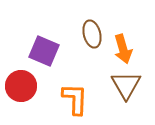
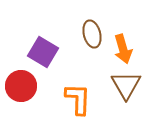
purple square: moved 1 px left, 1 px down; rotated 8 degrees clockwise
orange L-shape: moved 3 px right
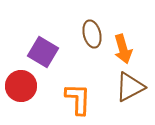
brown triangle: moved 4 px right, 2 px down; rotated 32 degrees clockwise
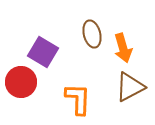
orange arrow: moved 1 px up
red circle: moved 4 px up
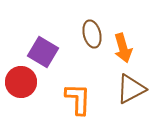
brown triangle: moved 1 px right, 2 px down
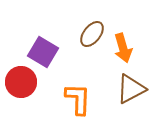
brown ellipse: rotated 52 degrees clockwise
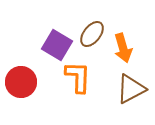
purple square: moved 14 px right, 7 px up
orange L-shape: moved 22 px up
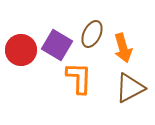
brown ellipse: rotated 12 degrees counterclockwise
orange L-shape: moved 1 px right, 1 px down
red circle: moved 32 px up
brown triangle: moved 1 px left, 1 px up
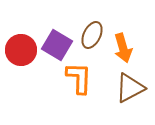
brown ellipse: moved 1 px down
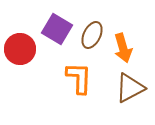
purple square: moved 16 px up
red circle: moved 1 px left, 1 px up
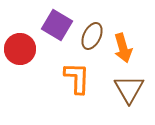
purple square: moved 4 px up
brown ellipse: moved 1 px down
orange L-shape: moved 2 px left
brown triangle: moved 1 px left, 1 px down; rotated 32 degrees counterclockwise
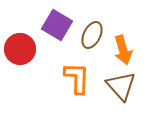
brown ellipse: moved 1 px up
orange arrow: moved 2 px down
brown triangle: moved 8 px left, 3 px up; rotated 12 degrees counterclockwise
